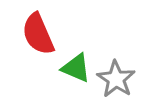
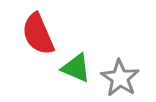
gray star: moved 4 px right, 1 px up
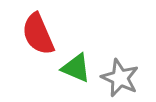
gray star: rotated 9 degrees counterclockwise
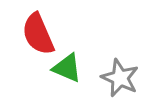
green triangle: moved 9 px left
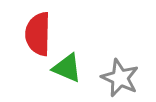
red semicircle: rotated 24 degrees clockwise
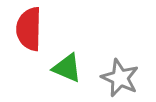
red semicircle: moved 9 px left, 5 px up
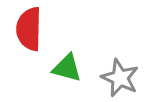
green triangle: rotated 8 degrees counterclockwise
